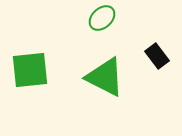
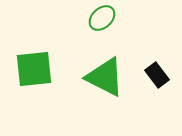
black rectangle: moved 19 px down
green square: moved 4 px right, 1 px up
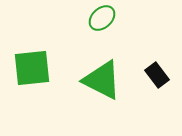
green square: moved 2 px left, 1 px up
green triangle: moved 3 px left, 3 px down
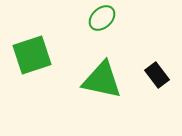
green square: moved 13 px up; rotated 12 degrees counterclockwise
green triangle: rotated 15 degrees counterclockwise
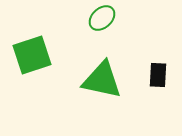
black rectangle: moved 1 px right; rotated 40 degrees clockwise
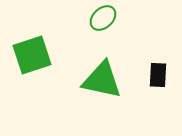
green ellipse: moved 1 px right
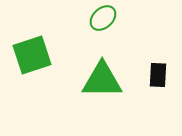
green triangle: rotated 12 degrees counterclockwise
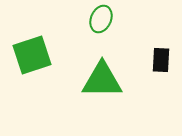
green ellipse: moved 2 px left, 1 px down; rotated 24 degrees counterclockwise
black rectangle: moved 3 px right, 15 px up
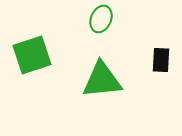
green triangle: rotated 6 degrees counterclockwise
